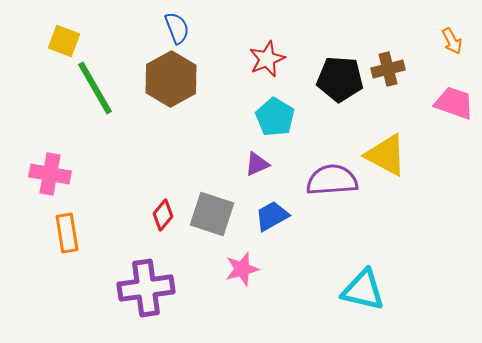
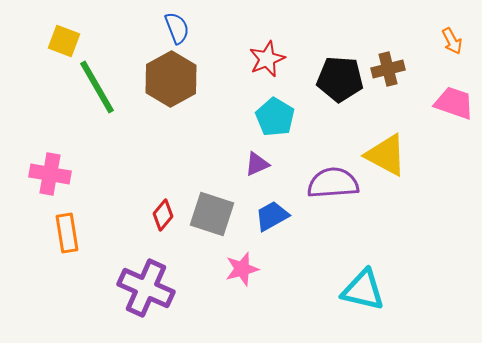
green line: moved 2 px right, 1 px up
purple semicircle: moved 1 px right, 3 px down
purple cross: rotated 32 degrees clockwise
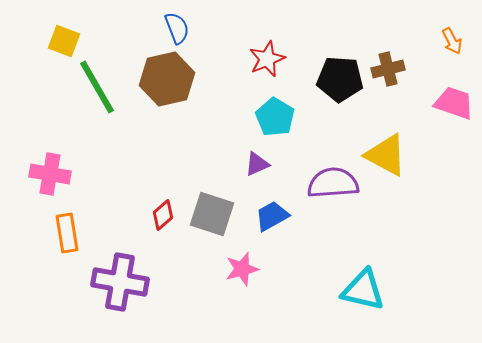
brown hexagon: moved 4 px left; rotated 16 degrees clockwise
red diamond: rotated 8 degrees clockwise
purple cross: moved 26 px left, 6 px up; rotated 14 degrees counterclockwise
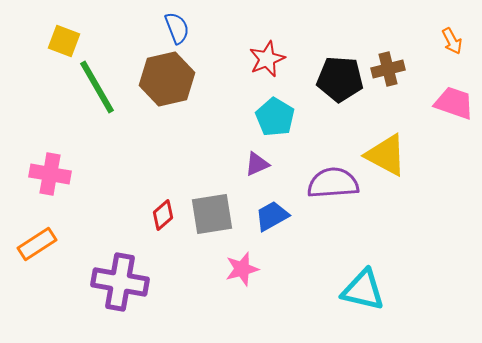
gray square: rotated 27 degrees counterclockwise
orange rectangle: moved 30 px left, 11 px down; rotated 66 degrees clockwise
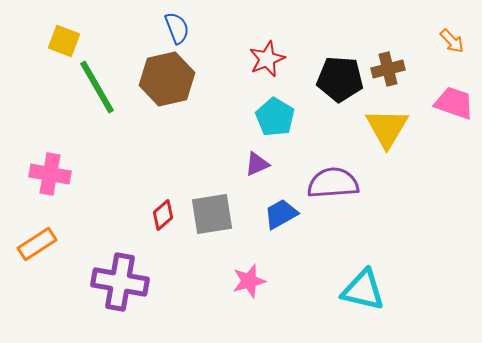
orange arrow: rotated 16 degrees counterclockwise
yellow triangle: moved 1 px right, 27 px up; rotated 33 degrees clockwise
blue trapezoid: moved 9 px right, 2 px up
pink star: moved 7 px right, 12 px down
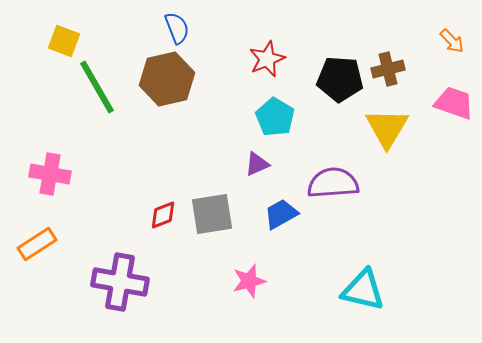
red diamond: rotated 20 degrees clockwise
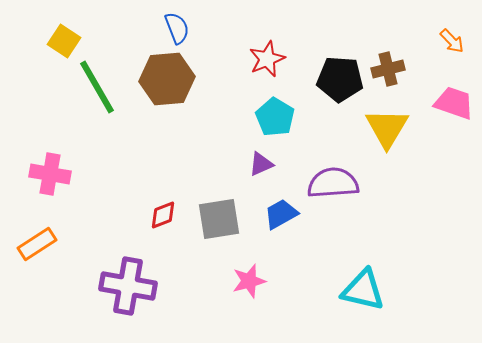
yellow square: rotated 12 degrees clockwise
brown hexagon: rotated 8 degrees clockwise
purple triangle: moved 4 px right
gray square: moved 7 px right, 5 px down
purple cross: moved 8 px right, 4 px down
